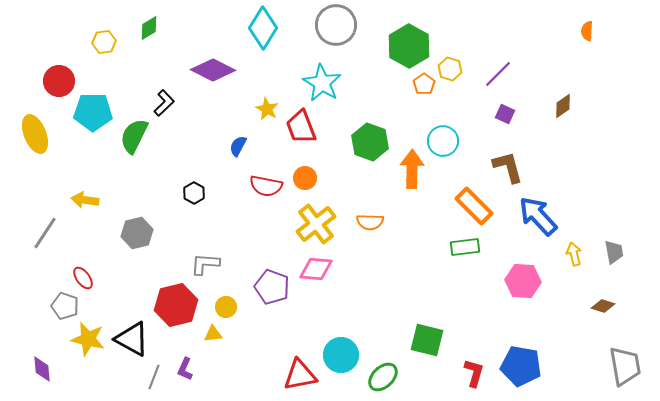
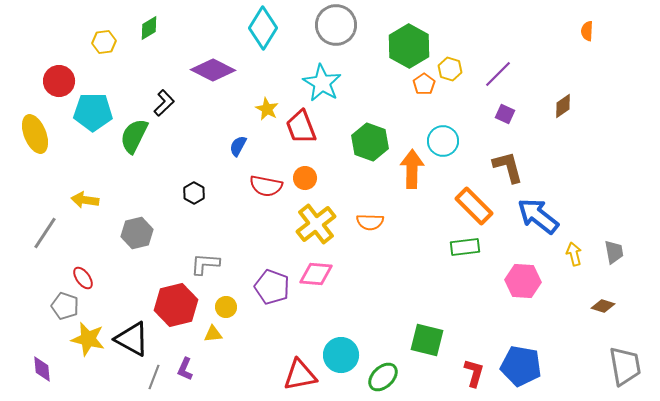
blue arrow at (538, 216): rotated 9 degrees counterclockwise
pink diamond at (316, 269): moved 5 px down
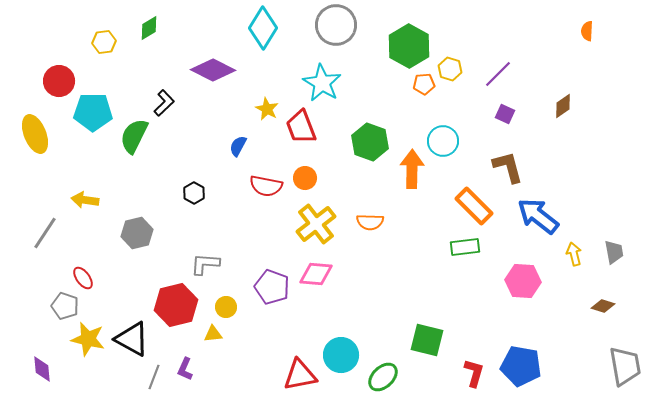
orange pentagon at (424, 84): rotated 30 degrees clockwise
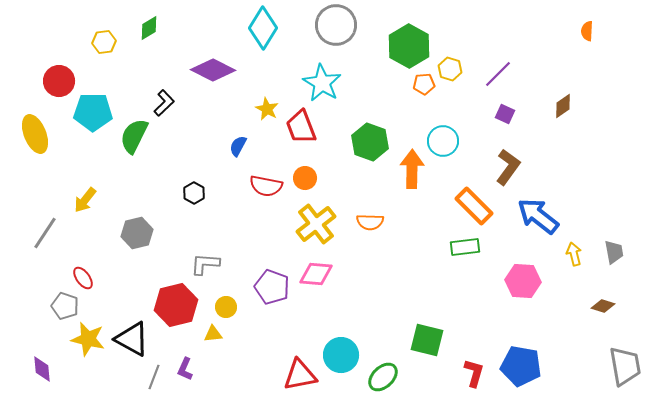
brown L-shape at (508, 167): rotated 51 degrees clockwise
yellow arrow at (85, 200): rotated 60 degrees counterclockwise
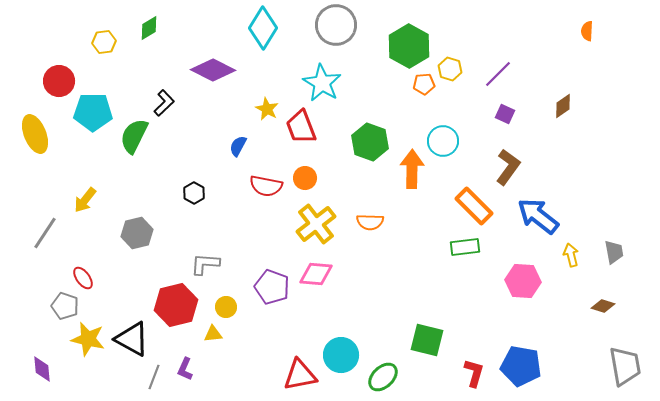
yellow arrow at (574, 254): moved 3 px left, 1 px down
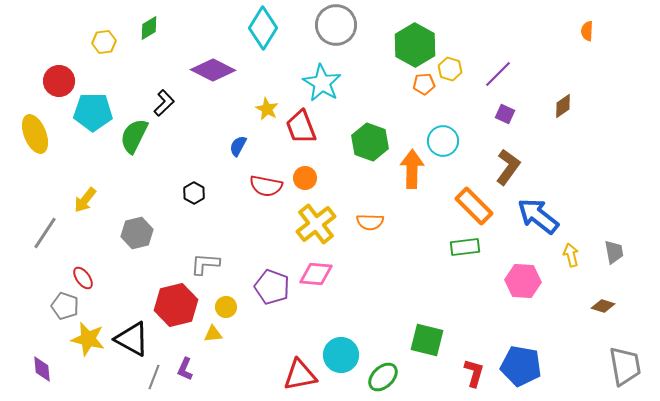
green hexagon at (409, 46): moved 6 px right, 1 px up
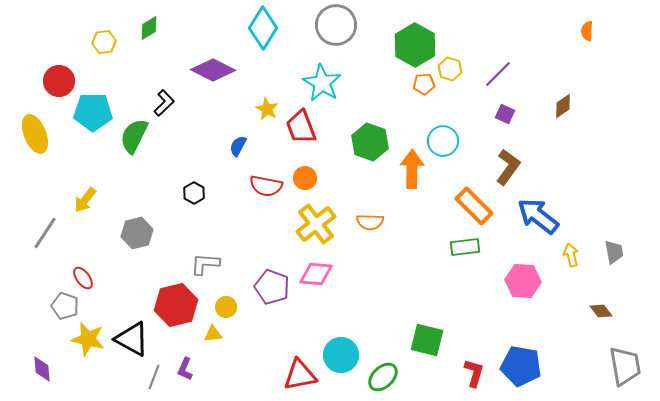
brown diamond at (603, 306): moved 2 px left, 5 px down; rotated 35 degrees clockwise
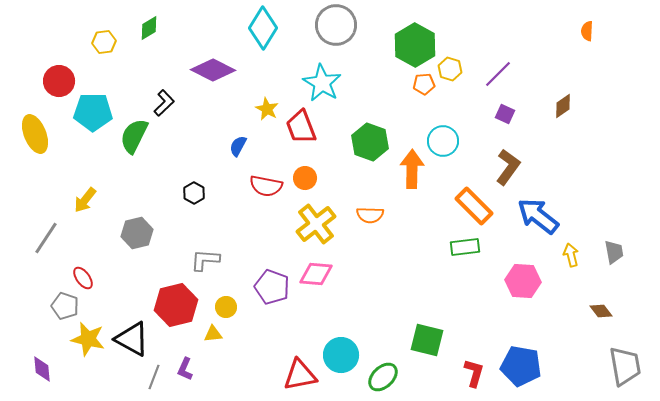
orange semicircle at (370, 222): moved 7 px up
gray line at (45, 233): moved 1 px right, 5 px down
gray L-shape at (205, 264): moved 4 px up
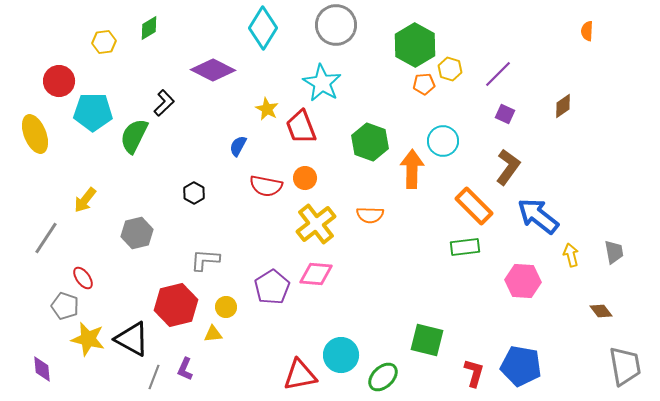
purple pentagon at (272, 287): rotated 20 degrees clockwise
